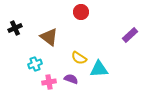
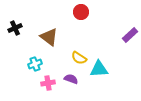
pink cross: moved 1 px left, 1 px down
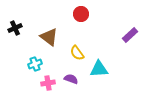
red circle: moved 2 px down
yellow semicircle: moved 2 px left, 5 px up; rotated 21 degrees clockwise
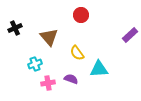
red circle: moved 1 px down
brown triangle: rotated 12 degrees clockwise
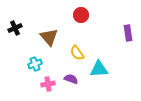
purple rectangle: moved 2 px left, 2 px up; rotated 56 degrees counterclockwise
pink cross: moved 1 px down
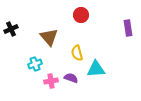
black cross: moved 4 px left, 1 px down
purple rectangle: moved 5 px up
yellow semicircle: rotated 21 degrees clockwise
cyan triangle: moved 3 px left
purple semicircle: moved 1 px up
pink cross: moved 3 px right, 3 px up
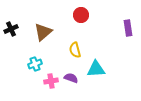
brown triangle: moved 6 px left, 5 px up; rotated 30 degrees clockwise
yellow semicircle: moved 2 px left, 3 px up
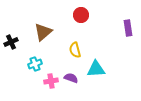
black cross: moved 13 px down
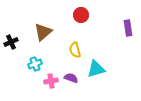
cyan triangle: rotated 12 degrees counterclockwise
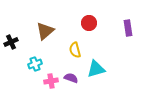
red circle: moved 8 px right, 8 px down
brown triangle: moved 2 px right, 1 px up
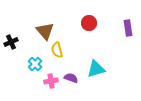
brown triangle: rotated 30 degrees counterclockwise
yellow semicircle: moved 18 px left
cyan cross: rotated 24 degrees counterclockwise
